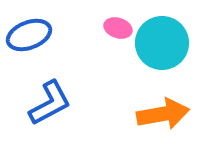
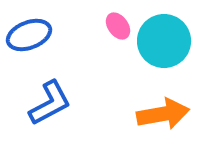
pink ellipse: moved 2 px up; rotated 36 degrees clockwise
cyan circle: moved 2 px right, 2 px up
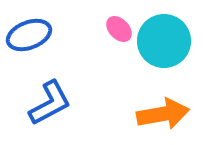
pink ellipse: moved 1 px right, 3 px down; rotated 8 degrees counterclockwise
